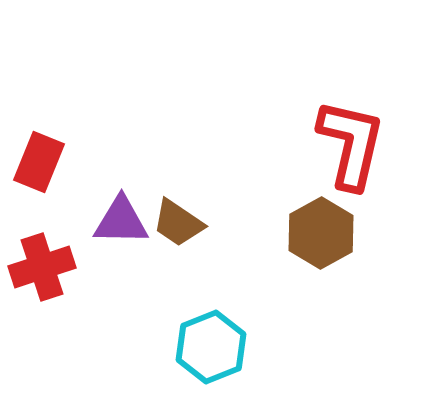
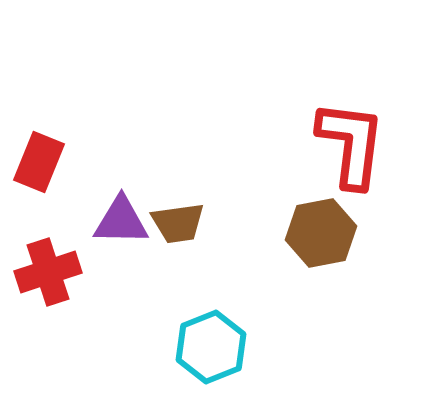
red L-shape: rotated 6 degrees counterclockwise
brown trapezoid: rotated 42 degrees counterclockwise
brown hexagon: rotated 18 degrees clockwise
red cross: moved 6 px right, 5 px down
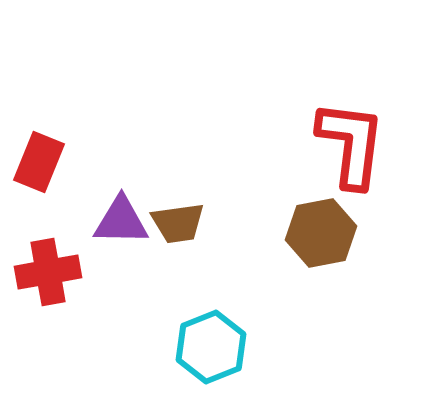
red cross: rotated 8 degrees clockwise
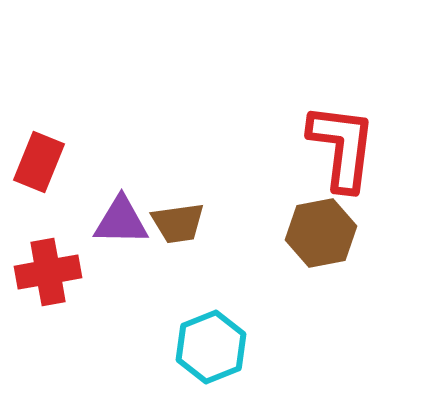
red L-shape: moved 9 px left, 3 px down
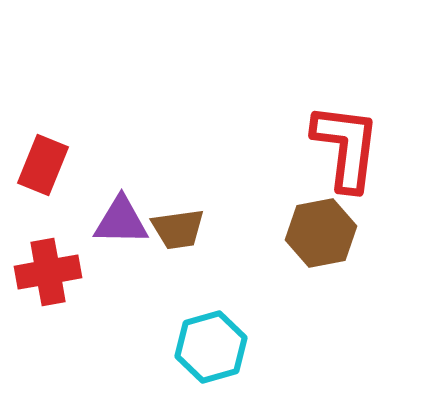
red L-shape: moved 4 px right
red rectangle: moved 4 px right, 3 px down
brown trapezoid: moved 6 px down
cyan hexagon: rotated 6 degrees clockwise
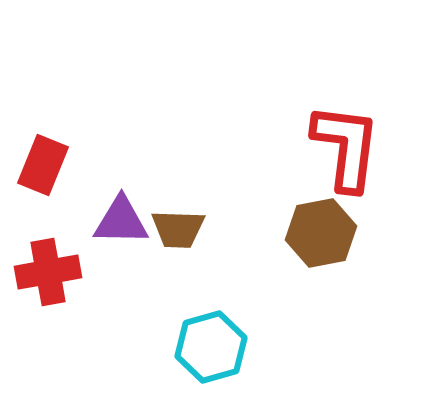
brown trapezoid: rotated 10 degrees clockwise
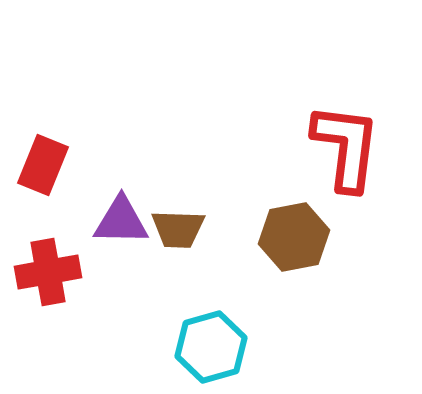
brown hexagon: moved 27 px left, 4 px down
